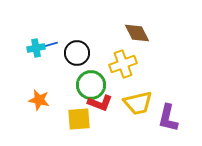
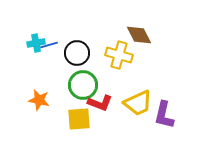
brown diamond: moved 2 px right, 2 px down
cyan cross: moved 5 px up
yellow cross: moved 4 px left, 9 px up; rotated 36 degrees clockwise
green circle: moved 8 px left
yellow trapezoid: rotated 12 degrees counterclockwise
purple L-shape: moved 4 px left, 3 px up
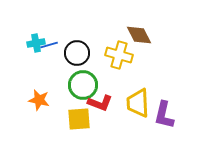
yellow trapezoid: rotated 112 degrees clockwise
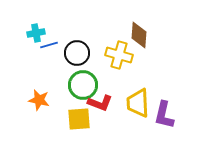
brown diamond: rotated 32 degrees clockwise
cyan cross: moved 10 px up
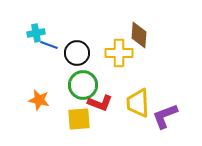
blue line: rotated 36 degrees clockwise
yellow cross: moved 2 px up; rotated 16 degrees counterclockwise
purple L-shape: moved 1 px right, 1 px down; rotated 56 degrees clockwise
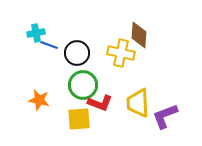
yellow cross: moved 2 px right; rotated 12 degrees clockwise
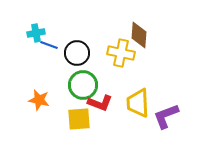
purple L-shape: moved 1 px right
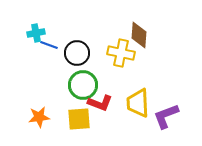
orange star: moved 17 px down; rotated 20 degrees counterclockwise
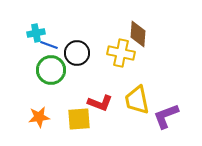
brown diamond: moved 1 px left, 1 px up
green circle: moved 32 px left, 15 px up
yellow trapezoid: moved 1 px left, 3 px up; rotated 8 degrees counterclockwise
